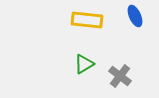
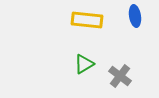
blue ellipse: rotated 15 degrees clockwise
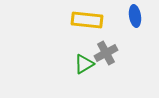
gray cross: moved 14 px left, 23 px up; rotated 25 degrees clockwise
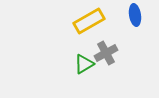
blue ellipse: moved 1 px up
yellow rectangle: moved 2 px right, 1 px down; rotated 36 degrees counterclockwise
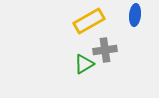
blue ellipse: rotated 15 degrees clockwise
gray cross: moved 1 px left, 3 px up; rotated 20 degrees clockwise
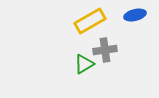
blue ellipse: rotated 70 degrees clockwise
yellow rectangle: moved 1 px right
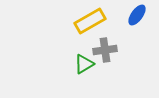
blue ellipse: moved 2 px right; rotated 40 degrees counterclockwise
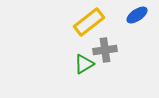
blue ellipse: rotated 20 degrees clockwise
yellow rectangle: moved 1 px left, 1 px down; rotated 8 degrees counterclockwise
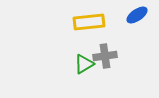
yellow rectangle: rotated 32 degrees clockwise
gray cross: moved 6 px down
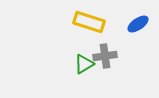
blue ellipse: moved 1 px right, 9 px down
yellow rectangle: rotated 24 degrees clockwise
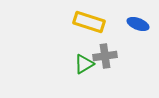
blue ellipse: rotated 55 degrees clockwise
